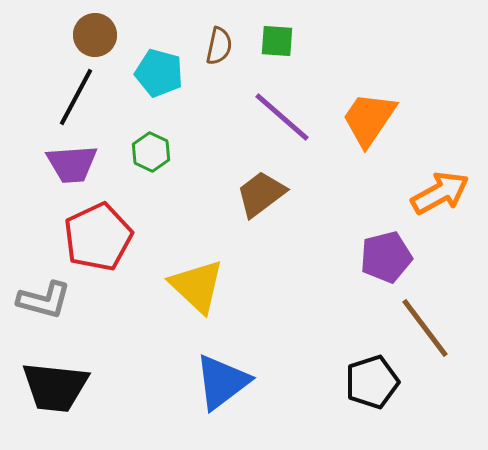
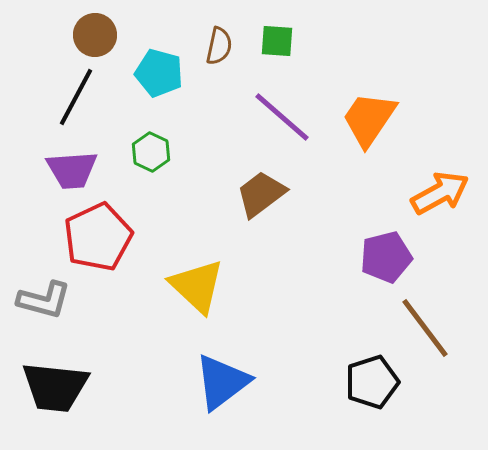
purple trapezoid: moved 6 px down
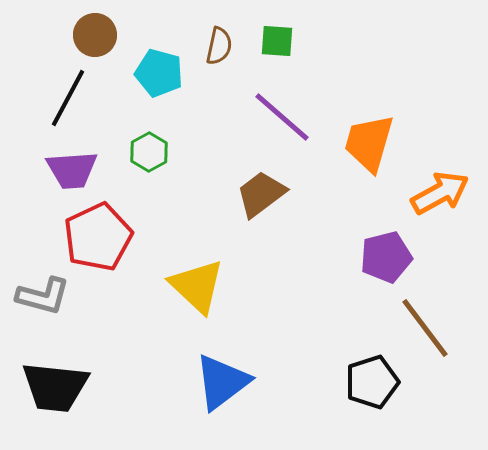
black line: moved 8 px left, 1 px down
orange trapezoid: moved 24 px down; rotated 18 degrees counterclockwise
green hexagon: moved 2 px left; rotated 6 degrees clockwise
gray L-shape: moved 1 px left, 4 px up
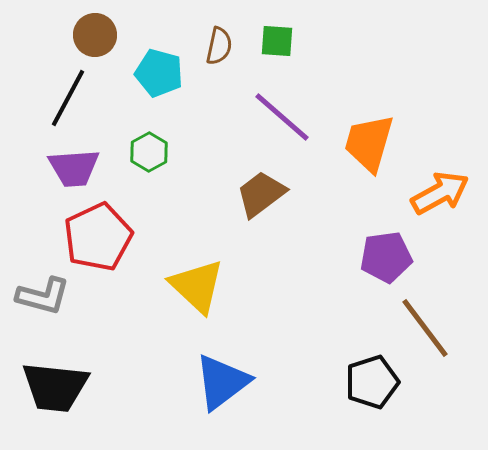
purple trapezoid: moved 2 px right, 2 px up
purple pentagon: rotated 6 degrees clockwise
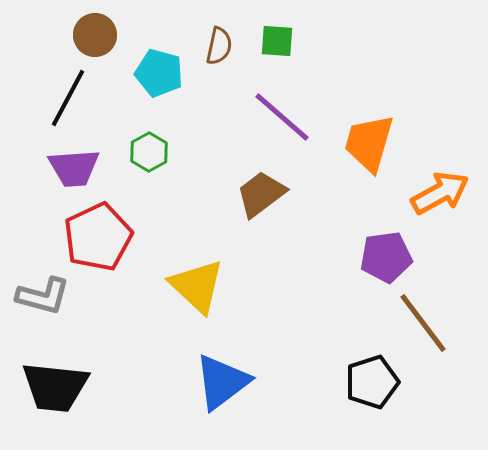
brown line: moved 2 px left, 5 px up
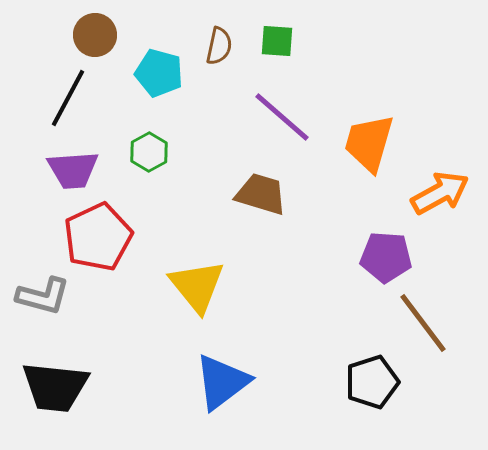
purple trapezoid: moved 1 px left, 2 px down
brown trapezoid: rotated 54 degrees clockwise
purple pentagon: rotated 12 degrees clockwise
yellow triangle: rotated 8 degrees clockwise
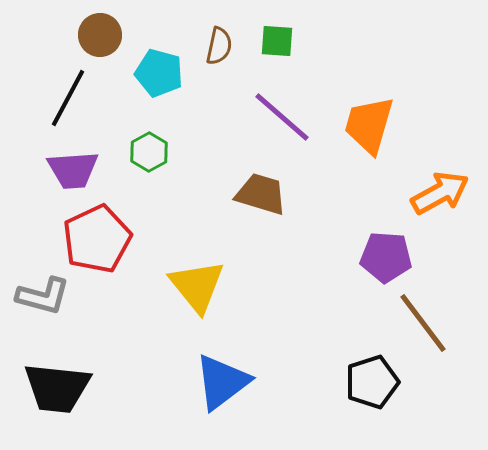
brown circle: moved 5 px right
orange trapezoid: moved 18 px up
red pentagon: moved 1 px left, 2 px down
black trapezoid: moved 2 px right, 1 px down
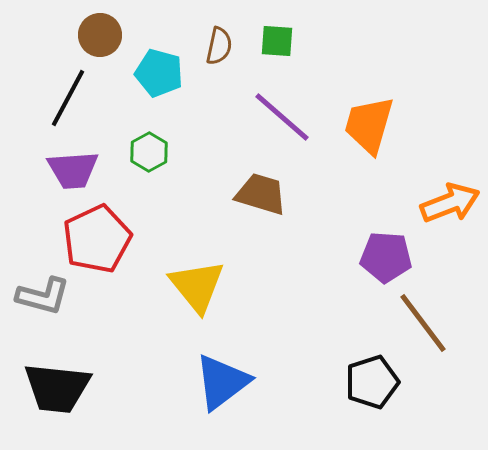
orange arrow: moved 10 px right, 10 px down; rotated 8 degrees clockwise
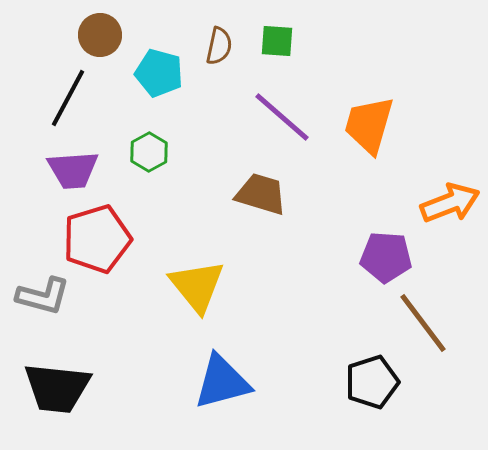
red pentagon: rotated 8 degrees clockwise
blue triangle: rotated 22 degrees clockwise
